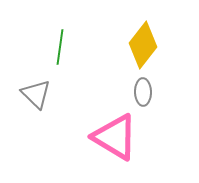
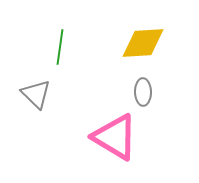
yellow diamond: moved 2 px up; rotated 48 degrees clockwise
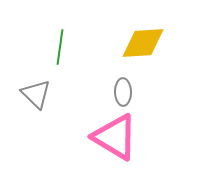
gray ellipse: moved 20 px left
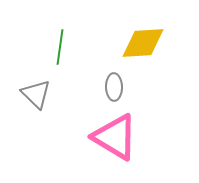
gray ellipse: moved 9 px left, 5 px up
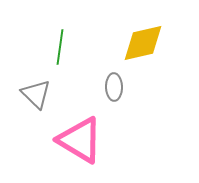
yellow diamond: rotated 9 degrees counterclockwise
pink triangle: moved 35 px left, 3 px down
